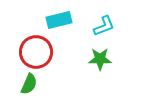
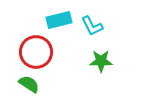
cyan L-shape: moved 12 px left; rotated 85 degrees clockwise
green star: moved 1 px right, 2 px down
green semicircle: rotated 80 degrees counterclockwise
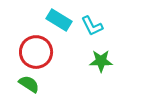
cyan rectangle: rotated 45 degrees clockwise
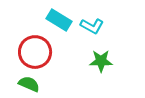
cyan L-shape: rotated 35 degrees counterclockwise
red circle: moved 1 px left
green semicircle: rotated 10 degrees counterclockwise
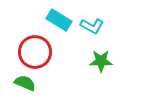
green semicircle: moved 4 px left, 1 px up
